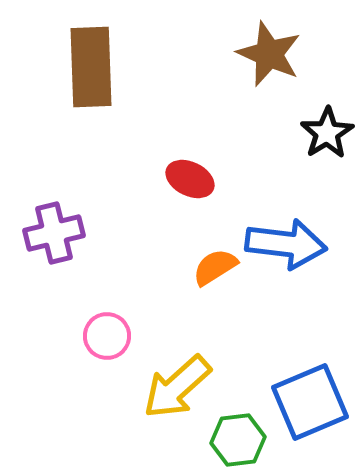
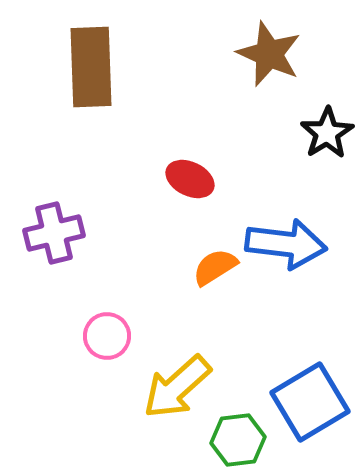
blue square: rotated 8 degrees counterclockwise
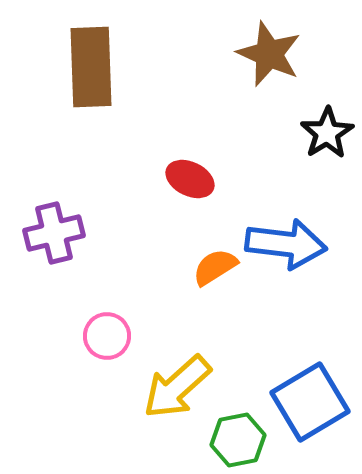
green hexagon: rotated 4 degrees counterclockwise
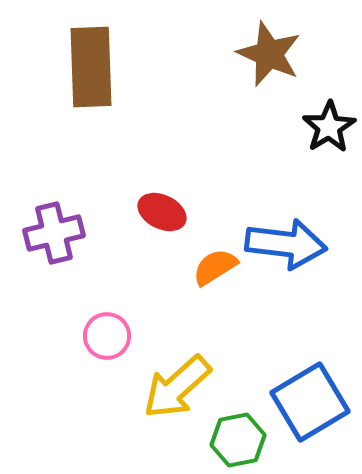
black star: moved 2 px right, 6 px up
red ellipse: moved 28 px left, 33 px down
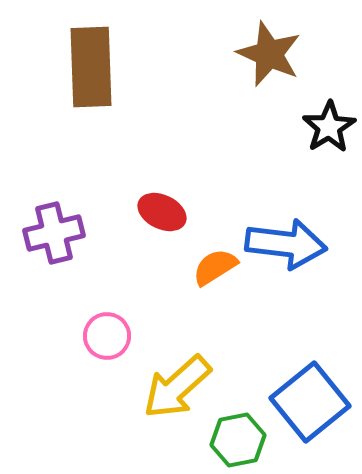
blue square: rotated 8 degrees counterclockwise
